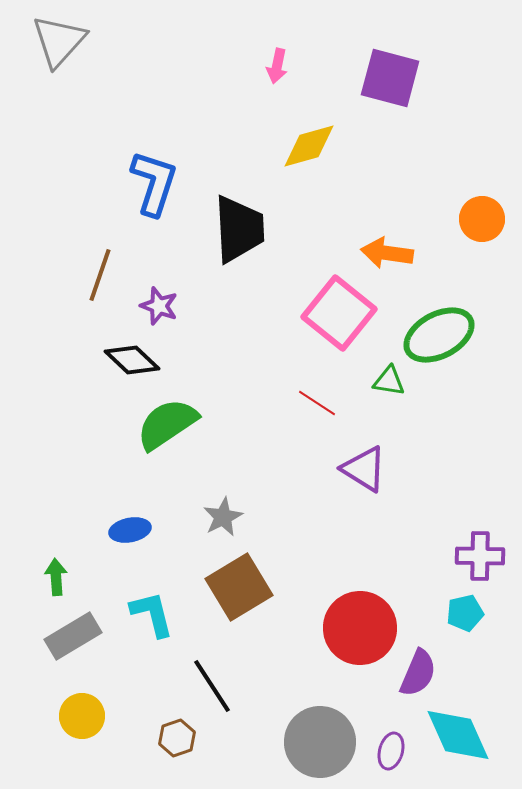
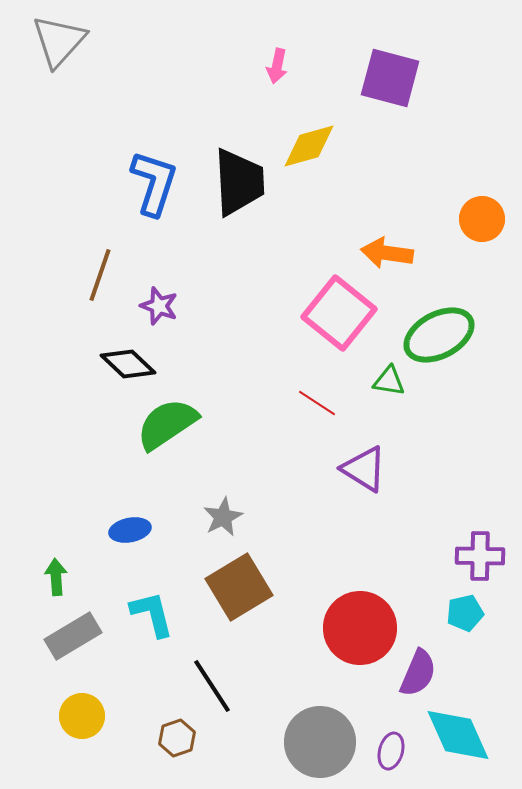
black trapezoid: moved 47 px up
black diamond: moved 4 px left, 4 px down
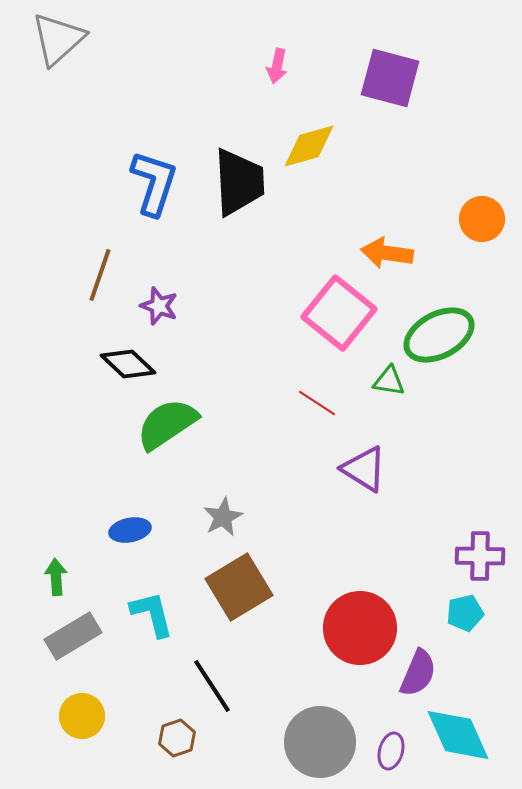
gray triangle: moved 1 px left, 2 px up; rotated 6 degrees clockwise
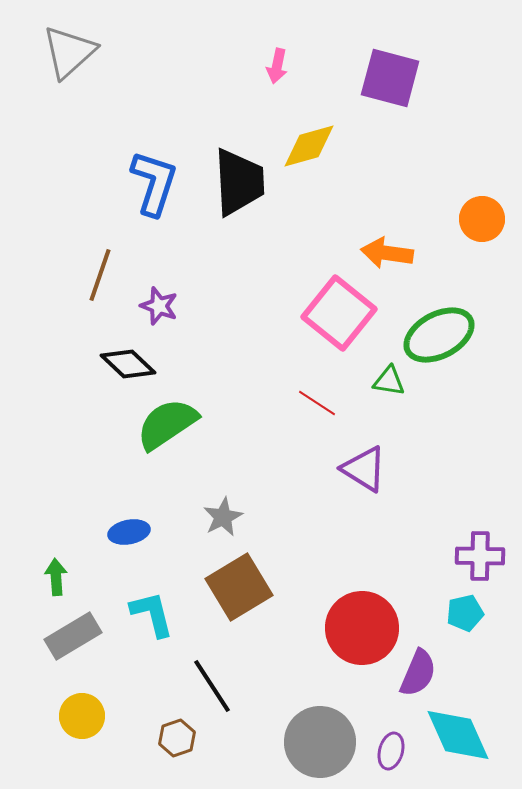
gray triangle: moved 11 px right, 13 px down
blue ellipse: moved 1 px left, 2 px down
red circle: moved 2 px right
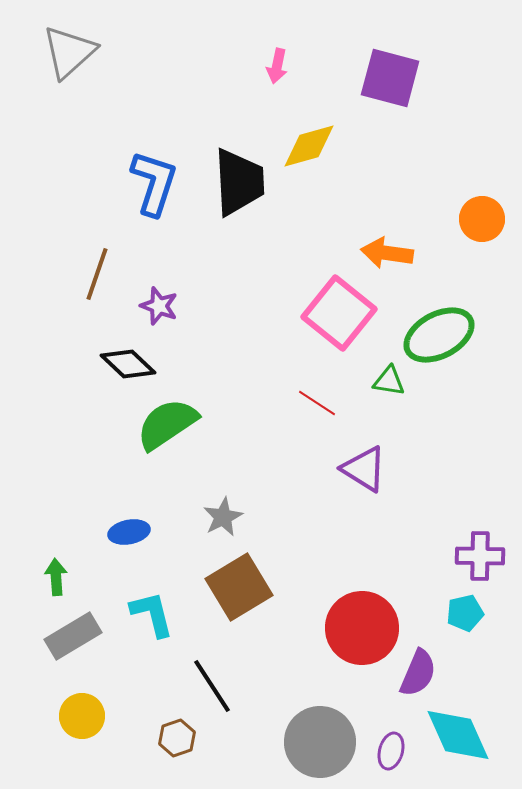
brown line: moved 3 px left, 1 px up
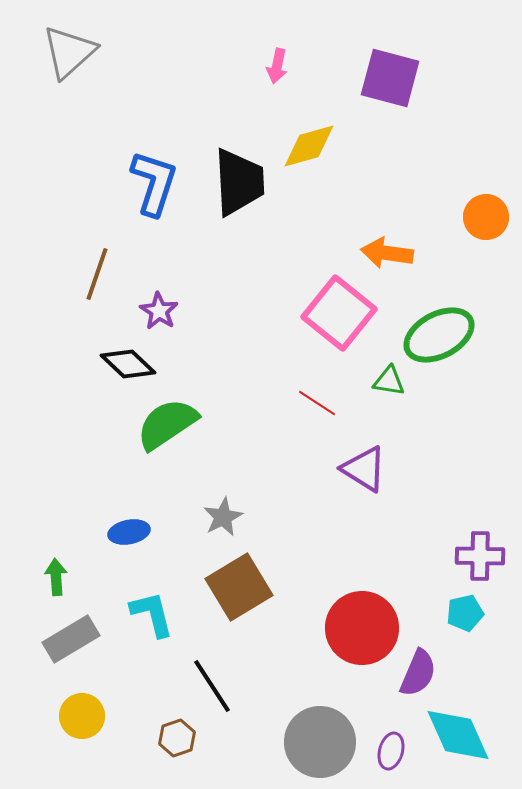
orange circle: moved 4 px right, 2 px up
purple star: moved 5 px down; rotated 12 degrees clockwise
gray rectangle: moved 2 px left, 3 px down
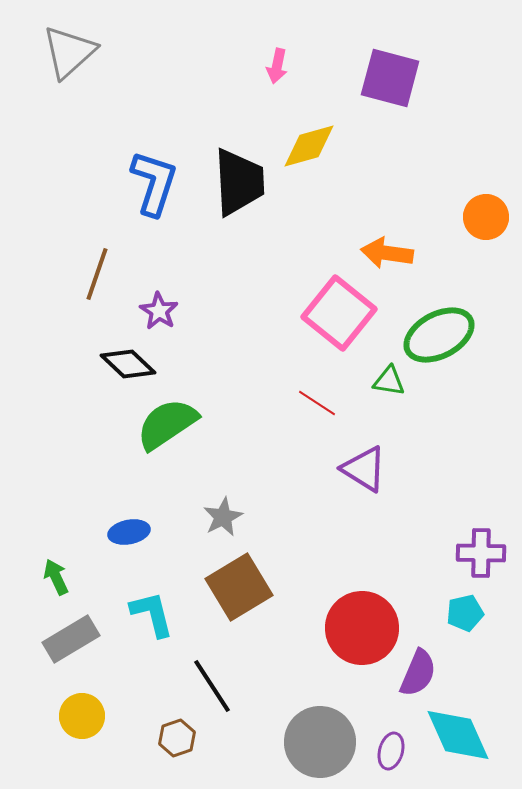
purple cross: moved 1 px right, 3 px up
green arrow: rotated 21 degrees counterclockwise
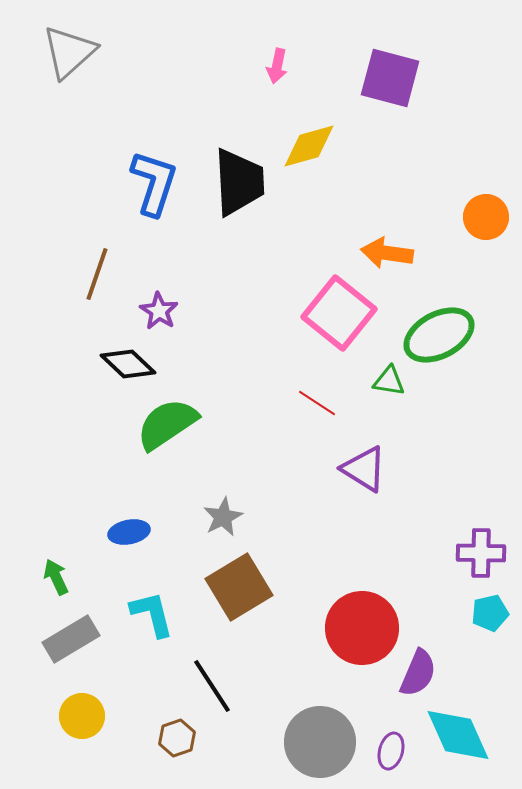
cyan pentagon: moved 25 px right
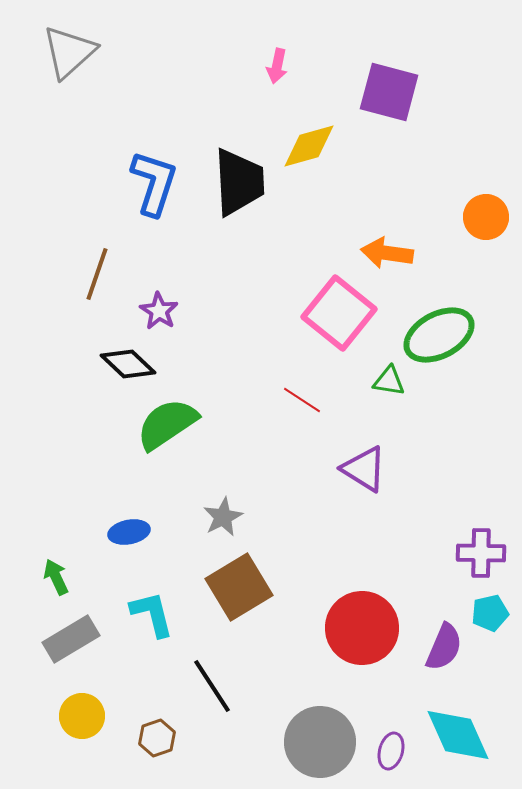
purple square: moved 1 px left, 14 px down
red line: moved 15 px left, 3 px up
purple semicircle: moved 26 px right, 26 px up
brown hexagon: moved 20 px left
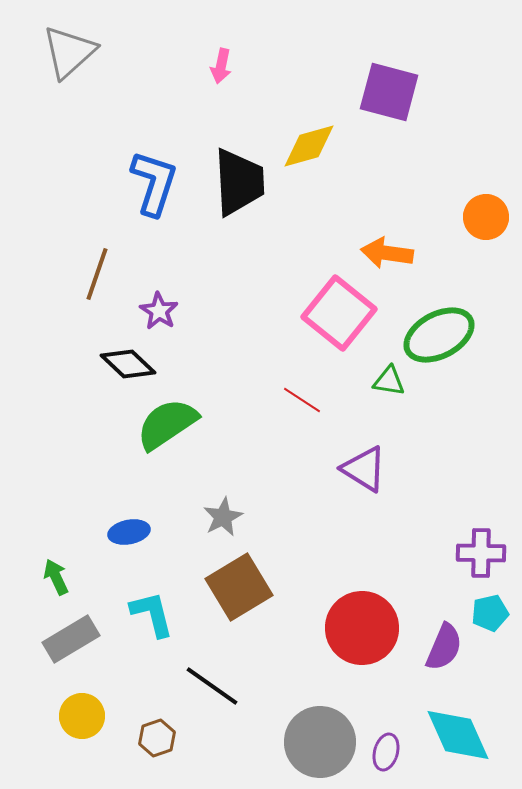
pink arrow: moved 56 px left
black line: rotated 22 degrees counterclockwise
purple ellipse: moved 5 px left, 1 px down
